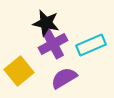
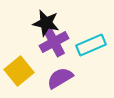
purple cross: moved 1 px right, 2 px up
purple semicircle: moved 4 px left
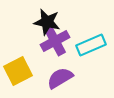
black star: moved 1 px right, 1 px up
purple cross: moved 1 px right, 1 px up
yellow square: moved 1 px left; rotated 12 degrees clockwise
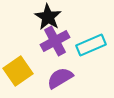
black star: moved 1 px right, 5 px up; rotated 20 degrees clockwise
yellow square: rotated 8 degrees counterclockwise
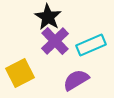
purple cross: rotated 16 degrees counterclockwise
yellow square: moved 2 px right, 2 px down; rotated 8 degrees clockwise
purple semicircle: moved 16 px right, 2 px down
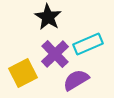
purple cross: moved 13 px down
cyan rectangle: moved 3 px left, 1 px up
yellow square: moved 3 px right
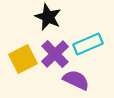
black star: rotated 8 degrees counterclockwise
yellow square: moved 14 px up
purple semicircle: rotated 56 degrees clockwise
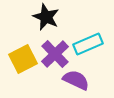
black star: moved 2 px left
